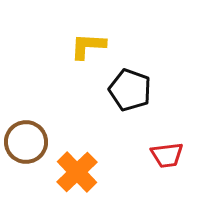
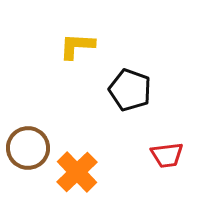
yellow L-shape: moved 11 px left
brown circle: moved 2 px right, 6 px down
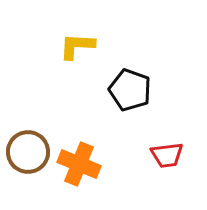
brown circle: moved 4 px down
orange cross: moved 2 px right, 8 px up; rotated 24 degrees counterclockwise
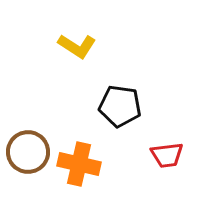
yellow L-shape: rotated 150 degrees counterclockwise
black pentagon: moved 10 px left, 16 px down; rotated 12 degrees counterclockwise
orange cross: rotated 9 degrees counterclockwise
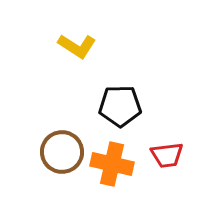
black pentagon: rotated 9 degrees counterclockwise
brown circle: moved 34 px right
orange cross: moved 33 px right
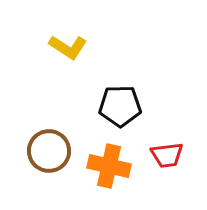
yellow L-shape: moved 9 px left, 1 px down
brown circle: moved 13 px left, 1 px up
orange cross: moved 3 px left, 2 px down
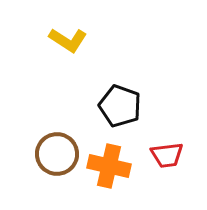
yellow L-shape: moved 7 px up
black pentagon: rotated 21 degrees clockwise
brown circle: moved 8 px right, 3 px down
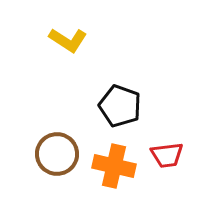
orange cross: moved 5 px right
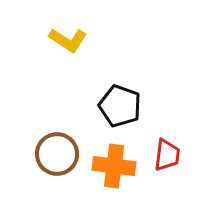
red trapezoid: rotated 76 degrees counterclockwise
orange cross: rotated 6 degrees counterclockwise
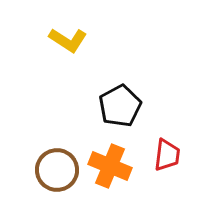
black pentagon: rotated 24 degrees clockwise
brown circle: moved 16 px down
orange cross: moved 4 px left; rotated 15 degrees clockwise
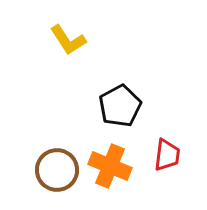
yellow L-shape: rotated 24 degrees clockwise
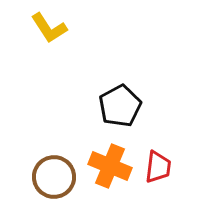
yellow L-shape: moved 19 px left, 12 px up
red trapezoid: moved 9 px left, 12 px down
brown circle: moved 3 px left, 7 px down
